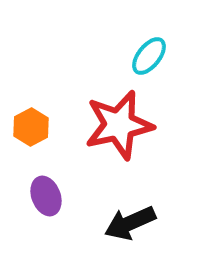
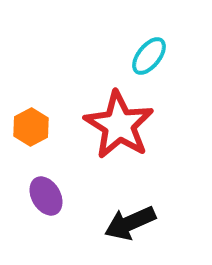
red star: rotated 28 degrees counterclockwise
purple ellipse: rotated 9 degrees counterclockwise
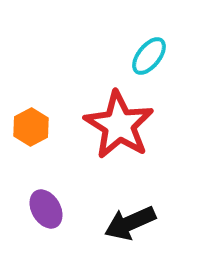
purple ellipse: moved 13 px down
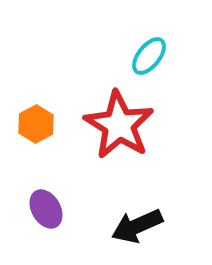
orange hexagon: moved 5 px right, 3 px up
black arrow: moved 7 px right, 3 px down
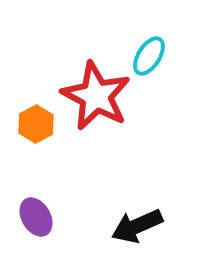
cyan ellipse: rotated 6 degrees counterclockwise
red star: moved 23 px left, 29 px up; rotated 4 degrees counterclockwise
purple ellipse: moved 10 px left, 8 px down
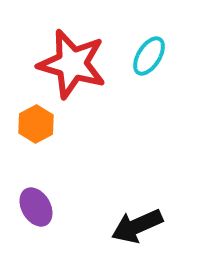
red star: moved 24 px left, 32 px up; rotated 12 degrees counterclockwise
purple ellipse: moved 10 px up
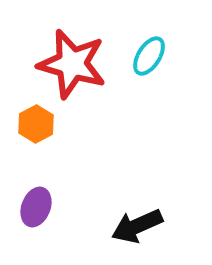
purple ellipse: rotated 51 degrees clockwise
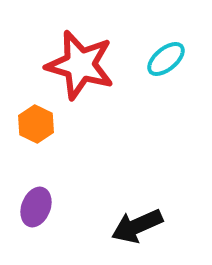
cyan ellipse: moved 17 px right, 3 px down; rotated 18 degrees clockwise
red star: moved 8 px right, 1 px down
orange hexagon: rotated 6 degrees counterclockwise
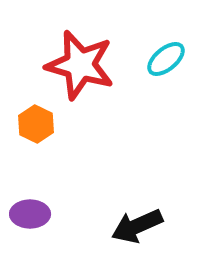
purple ellipse: moved 6 px left, 7 px down; rotated 69 degrees clockwise
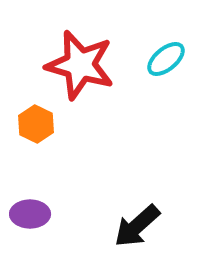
black arrow: rotated 18 degrees counterclockwise
